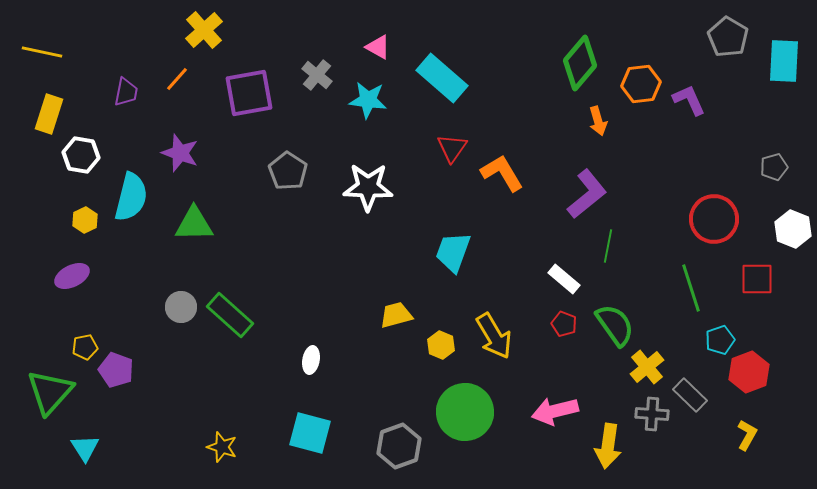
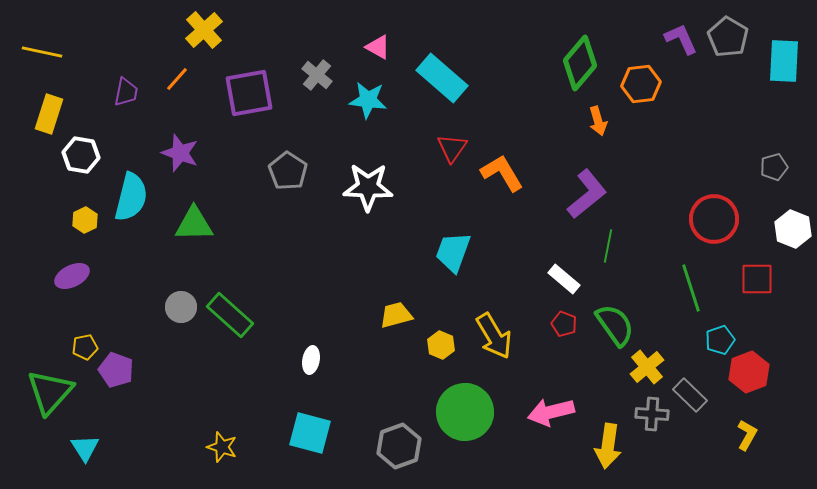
purple L-shape at (689, 100): moved 8 px left, 61 px up
pink arrow at (555, 411): moved 4 px left, 1 px down
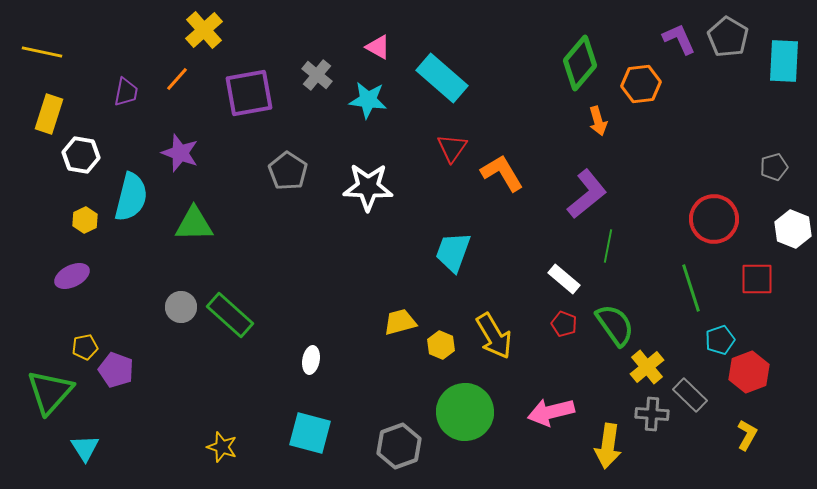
purple L-shape at (681, 39): moved 2 px left
yellow trapezoid at (396, 315): moved 4 px right, 7 px down
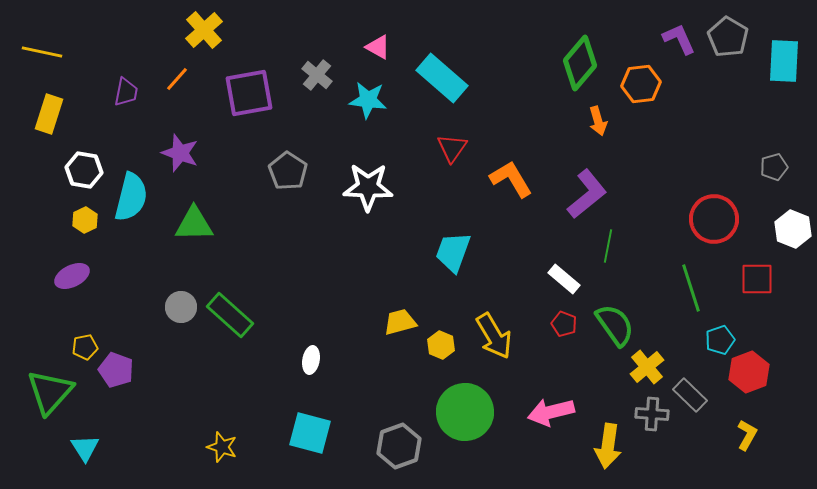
white hexagon at (81, 155): moved 3 px right, 15 px down
orange L-shape at (502, 173): moved 9 px right, 6 px down
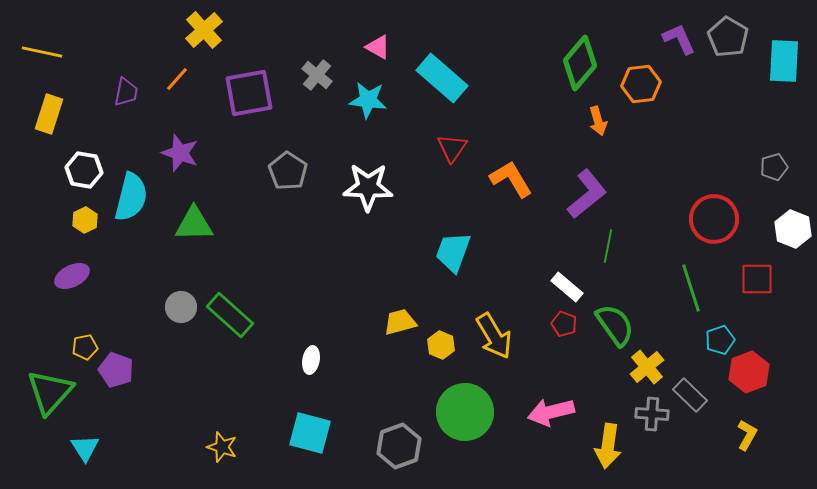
white rectangle at (564, 279): moved 3 px right, 8 px down
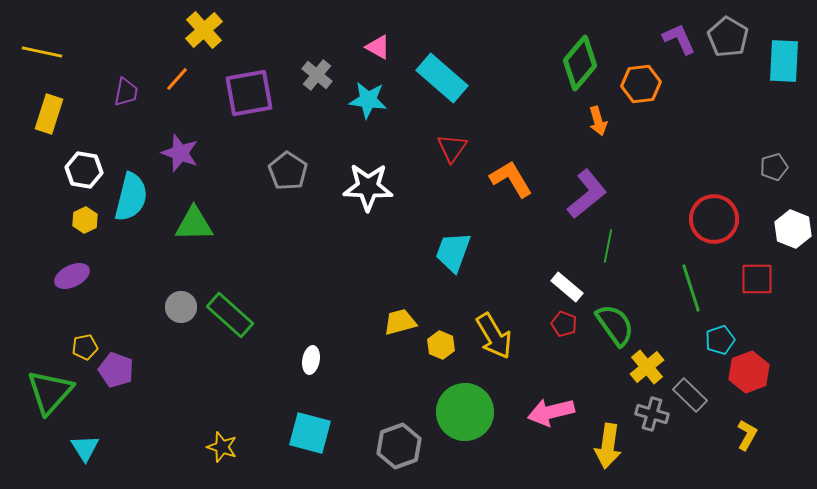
gray cross at (652, 414): rotated 12 degrees clockwise
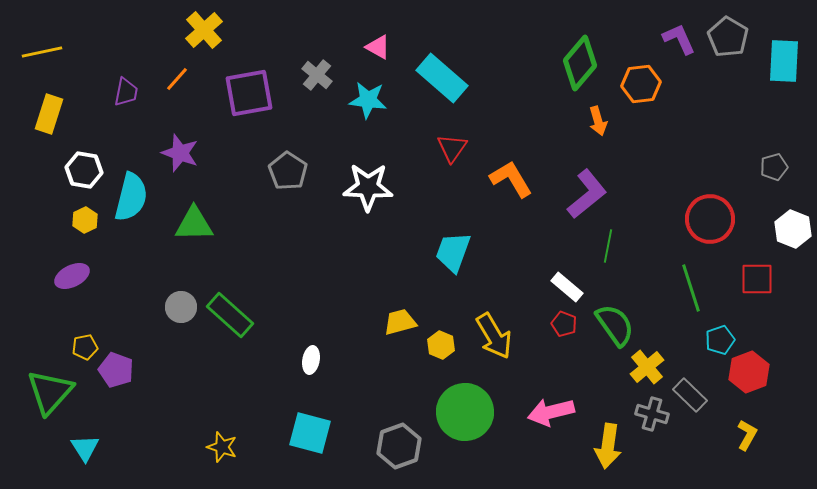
yellow line at (42, 52): rotated 24 degrees counterclockwise
red circle at (714, 219): moved 4 px left
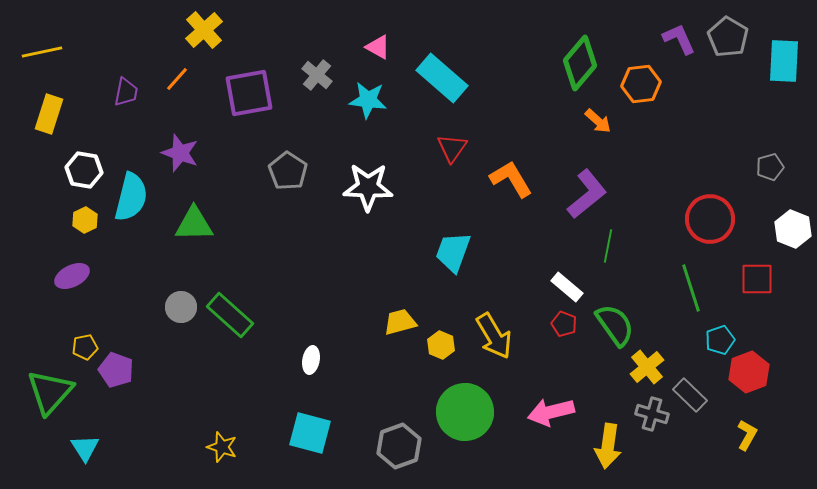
orange arrow at (598, 121): rotated 32 degrees counterclockwise
gray pentagon at (774, 167): moved 4 px left
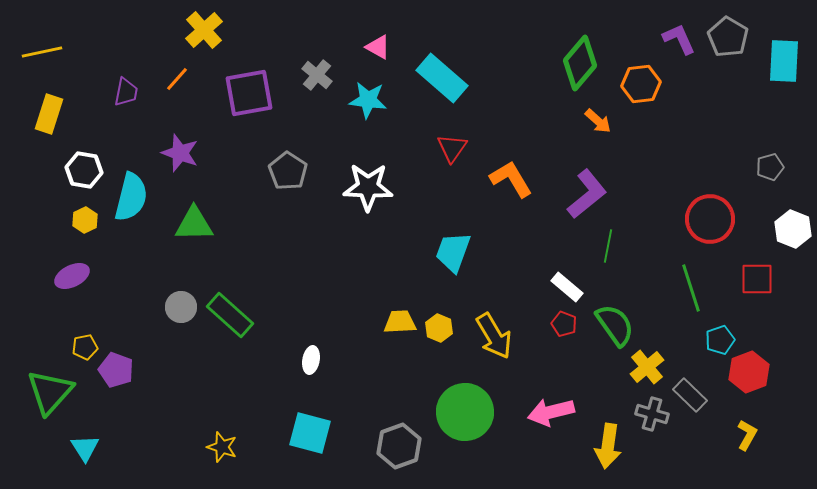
yellow trapezoid at (400, 322): rotated 12 degrees clockwise
yellow hexagon at (441, 345): moved 2 px left, 17 px up
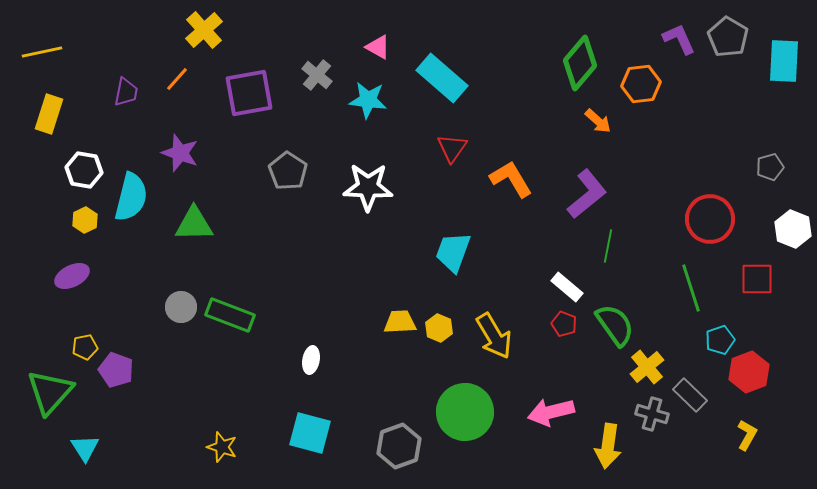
green rectangle at (230, 315): rotated 21 degrees counterclockwise
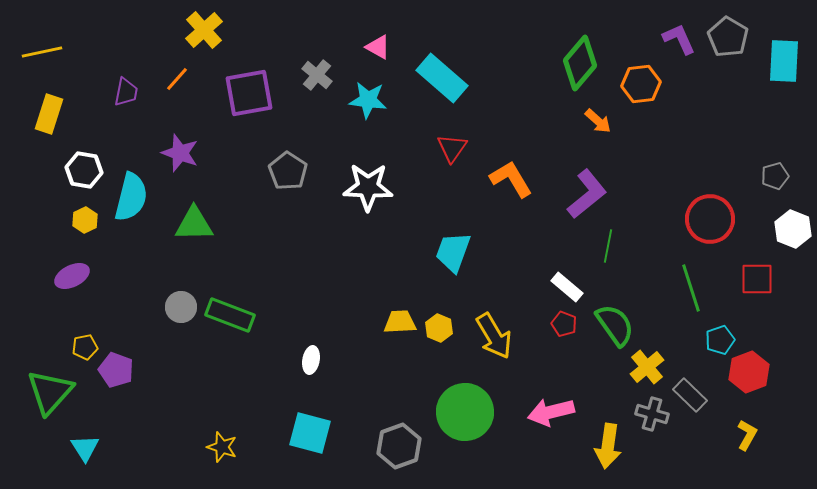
gray pentagon at (770, 167): moved 5 px right, 9 px down
